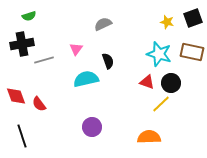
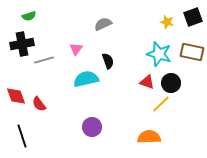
black square: moved 1 px up
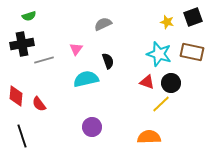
red diamond: rotated 25 degrees clockwise
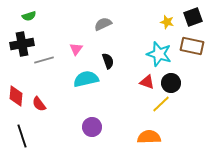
brown rectangle: moved 6 px up
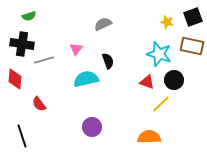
black cross: rotated 20 degrees clockwise
black circle: moved 3 px right, 3 px up
red diamond: moved 1 px left, 17 px up
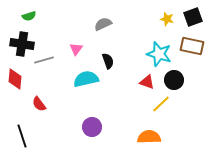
yellow star: moved 3 px up
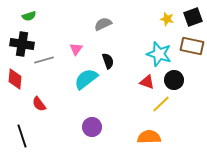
cyan semicircle: rotated 25 degrees counterclockwise
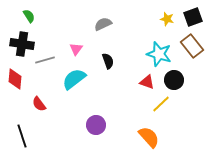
green semicircle: rotated 104 degrees counterclockwise
brown rectangle: rotated 40 degrees clockwise
gray line: moved 1 px right
cyan semicircle: moved 12 px left
purple circle: moved 4 px right, 2 px up
orange semicircle: rotated 50 degrees clockwise
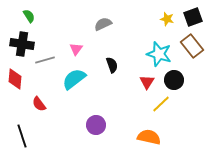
black semicircle: moved 4 px right, 4 px down
red triangle: rotated 42 degrees clockwise
orange semicircle: rotated 35 degrees counterclockwise
